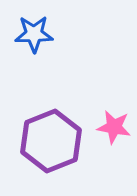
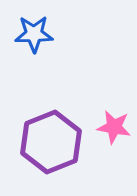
purple hexagon: moved 1 px down
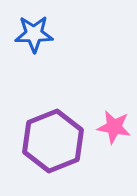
purple hexagon: moved 2 px right, 1 px up
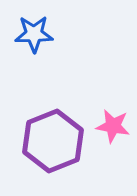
pink star: moved 1 px left, 1 px up
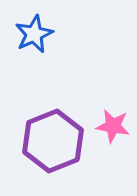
blue star: rotated 24 degrees counterclockwise
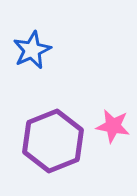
blue star: moved 2 px left, 16 px down
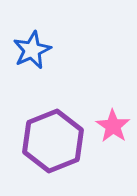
pink star: rotated 24 degrees clockwise
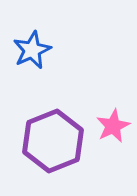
pink star: rotated 12 degrees clockwise
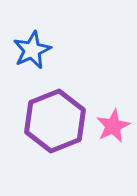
purple hexagon: moved 2 px right, 20 px up
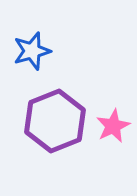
blue star: moved 1 px down; rotated 9 degrees clockwise
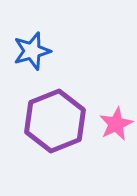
pink star: moved 3 px right, 2 px up
